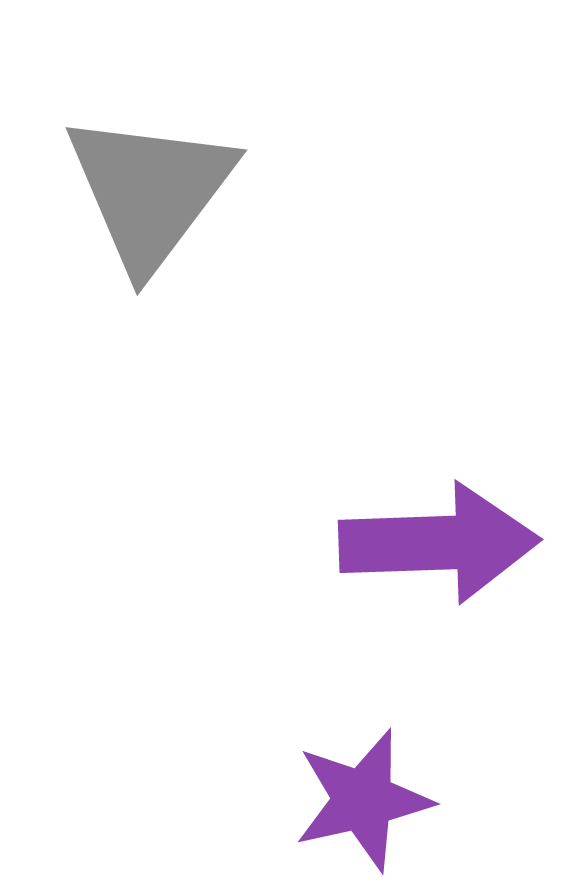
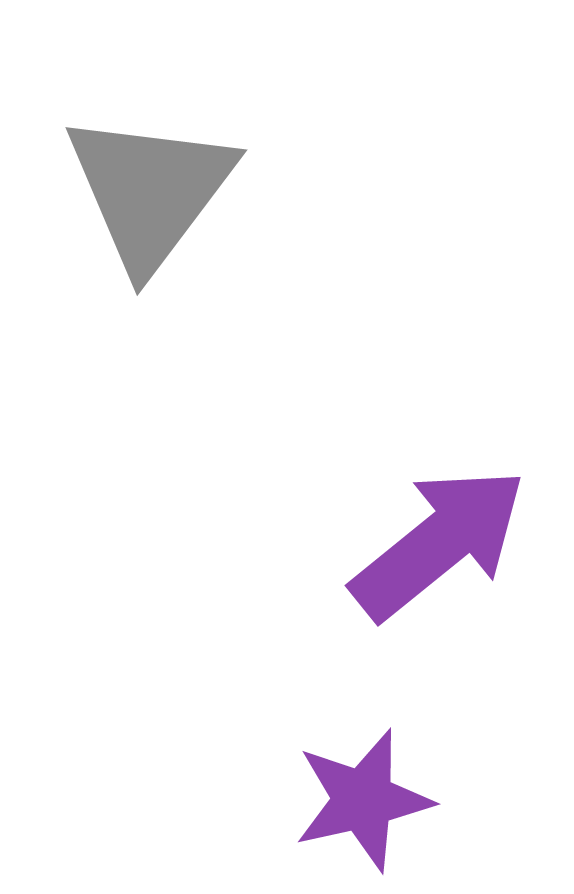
purple arrow: rotated 37 degrees counterclockwise
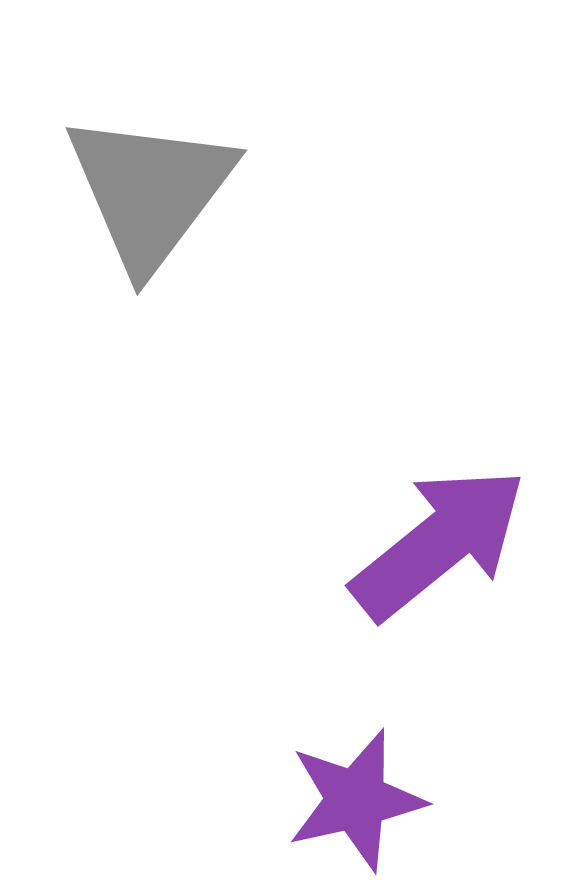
purple star: moved 7 px left
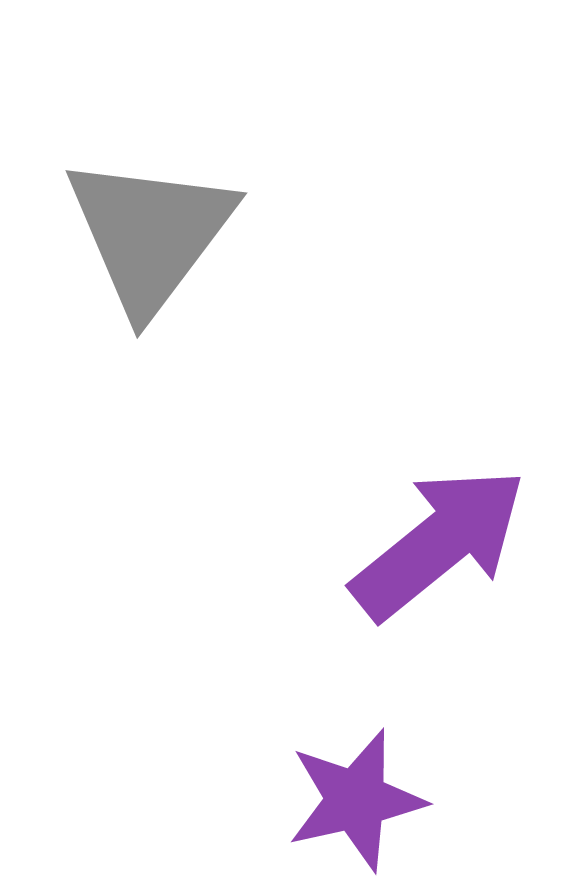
gray triangle: moved 43 px down
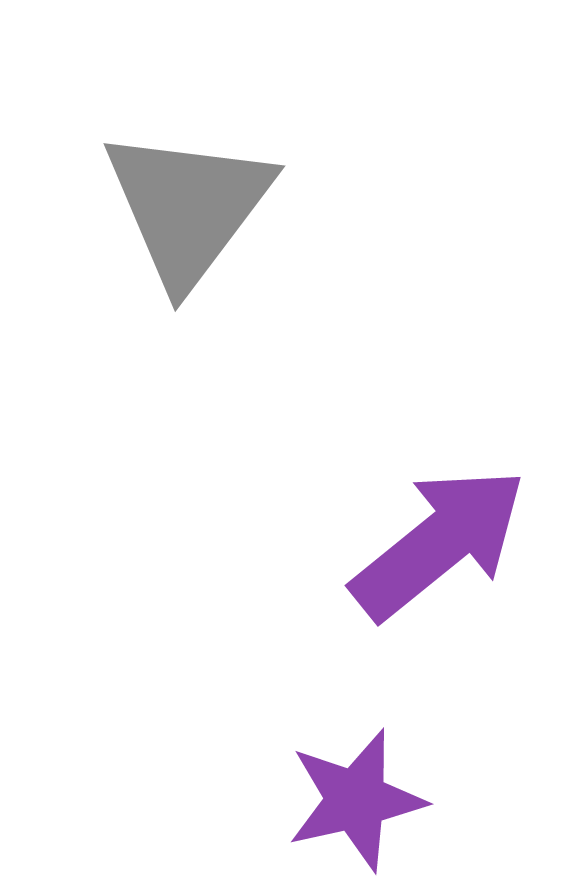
gray triangle: moved 38 px right, 27 px up
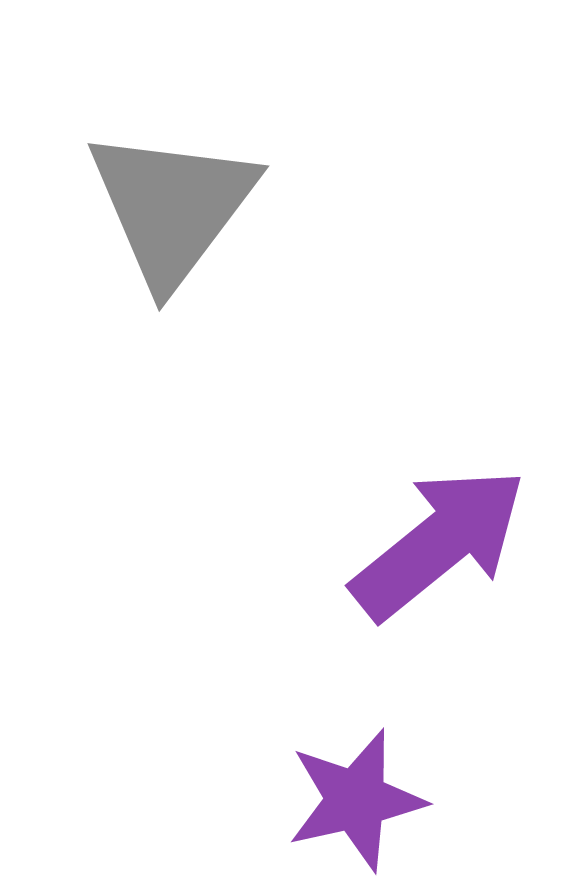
gray triangle: moved 16 px left
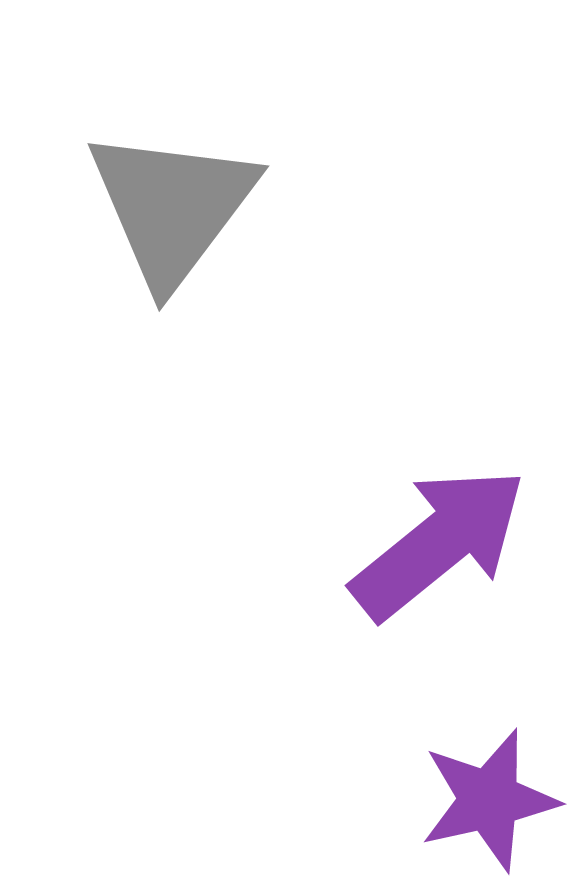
purple star: moved 133 px right
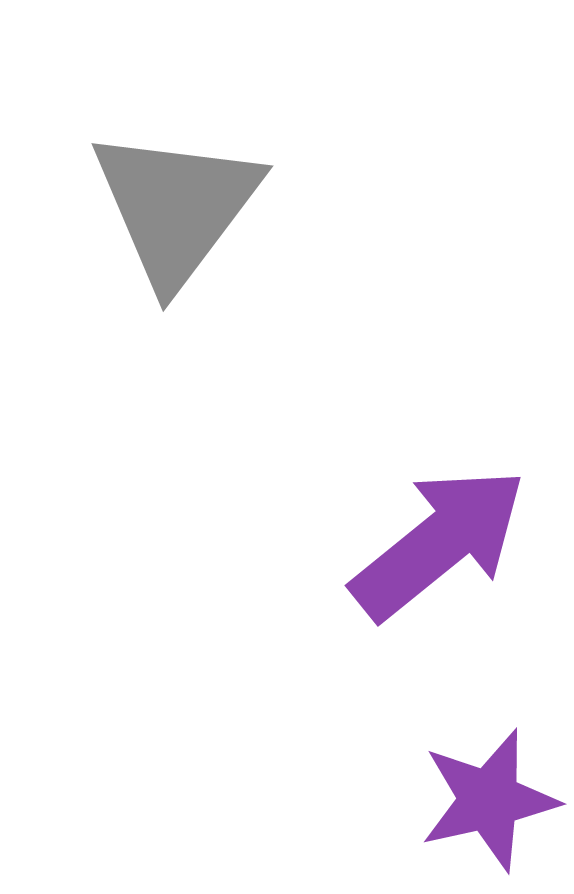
gray triangle: moved 4 px right
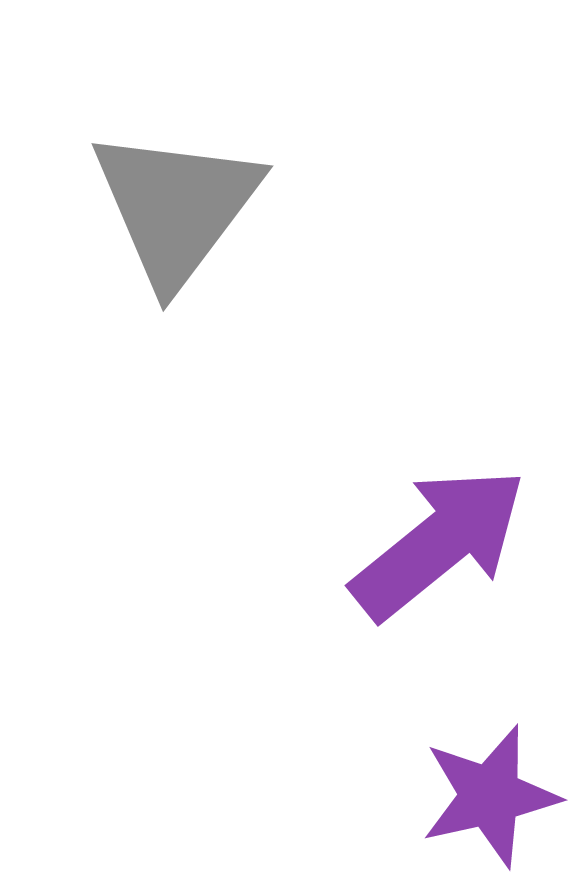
purple star: moved 1 px right, 4 px up
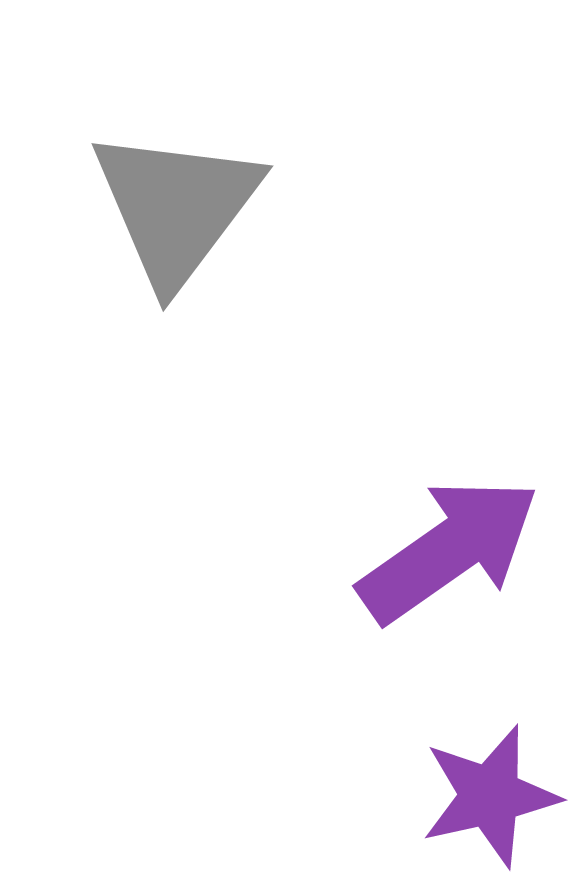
purple arrow: moved 10 px right, 7 px down; rotated 4 degrees clockwise
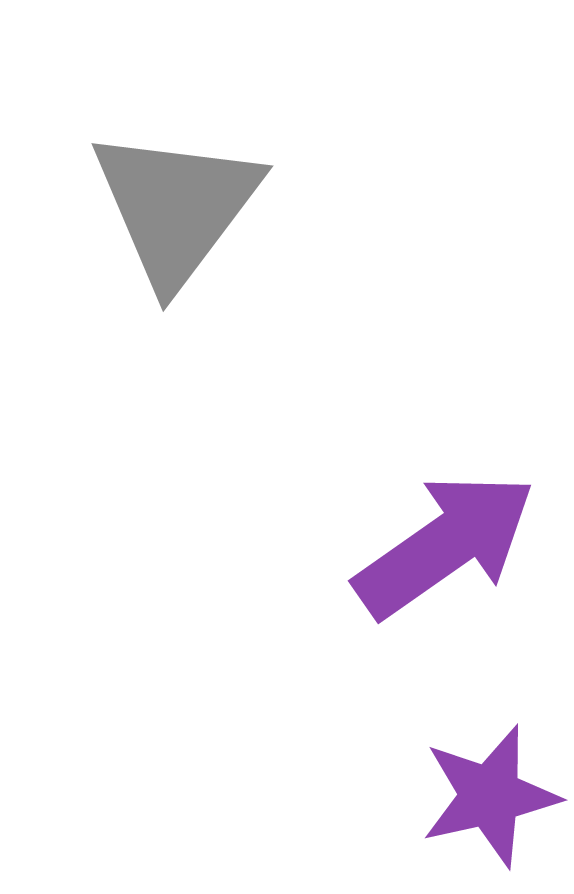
purple arrow: moved 4 px left, 5 px up
